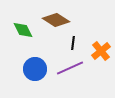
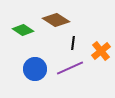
green diamond: rotated 30 degrees counterclockwise
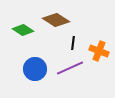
orange cross: moved 2 px left; rotated 30 degrees counterclockwise
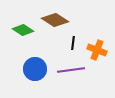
brown diamond: moved 1 px left
orange cross: moved 2 px left, 1 px up
purple line: moved 1 px right, 2 px down; rotated 16 degrees clockwise
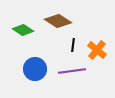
brown diamond: moved 3 px right, 1 px down
black line: moved 2 px down
orange cross: rotated 18 degrees clockwise
purple line: moved 1 px right, 1 px down
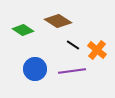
black line: rotated 64 degrees counterclockwise
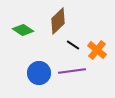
brown diamond: rotated 76 degrees counterclockwise
blue circle: moved 4 px right, 4 px down
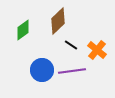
green diamond: rotated 70 degrees counterclockwise
black line: moved 2 px left
blue circle: moved 3 px right, 3 px up
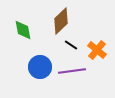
brown diamond: moved 3 px right
green diamond: rotated 65 degrees counterclockwise
blue circle: moved 2 px left, 3 px up
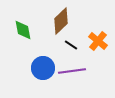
orange cross: moved 1 px right, 9 px up
blue circle: moved 3 px right, 1 px down
